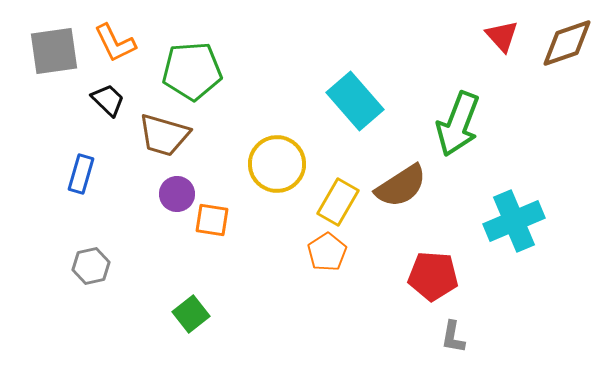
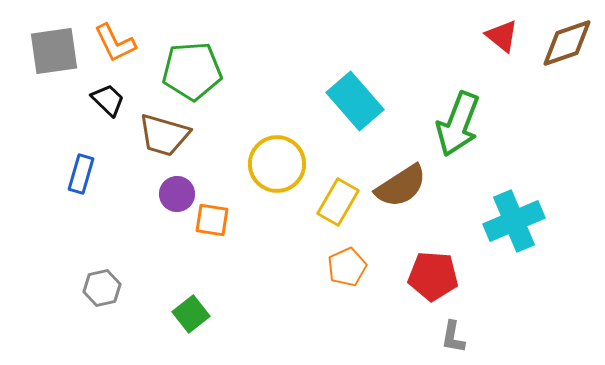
red triangle: rotated 9 degrees counterclockwise
orange pentagon: moved 20 px right, 15 px down; rotated 9 degrees clockwise
gray hexagon: moved 11 px right, 22 px down
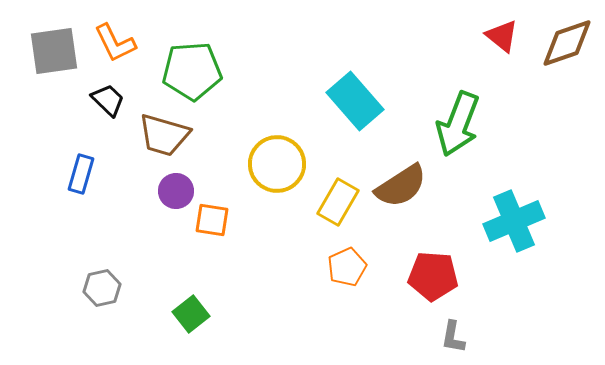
purple circle: moved 1 px left, 3 px up
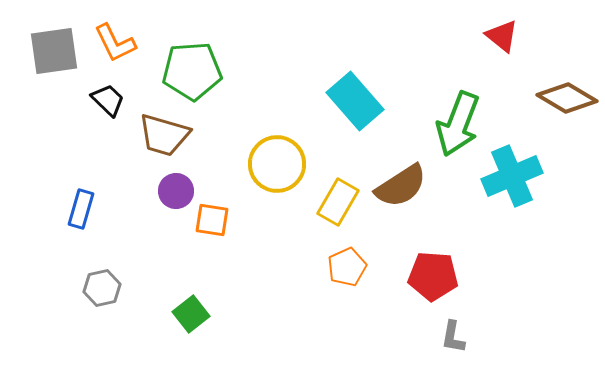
brown diamond: moved 55 px down; rotated 50 degrees clockwise
blue rectangle: moved 35 px down
cyan cross: moved 2 px left, 45 px up
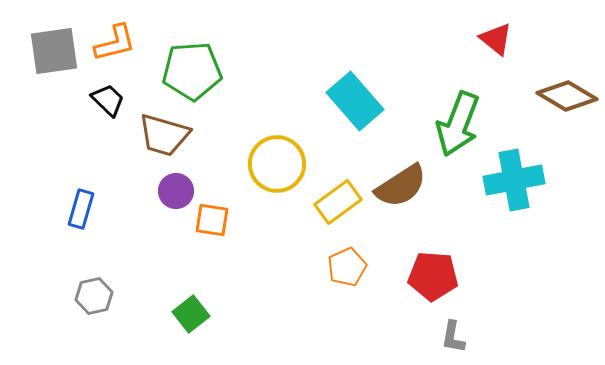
red triangle: moved 6 px left, 3 px down
orange L-shape: rotated 78 degrees counterclockwise
brown diamond: moved 2 px up
cyan cross: moved 2 px right, 4 px down; rotated 12 degrees clockwise
yellow rectangle: rotated 24 degrees clockwise
gray hexagon: moved 8 px left, 8 px down
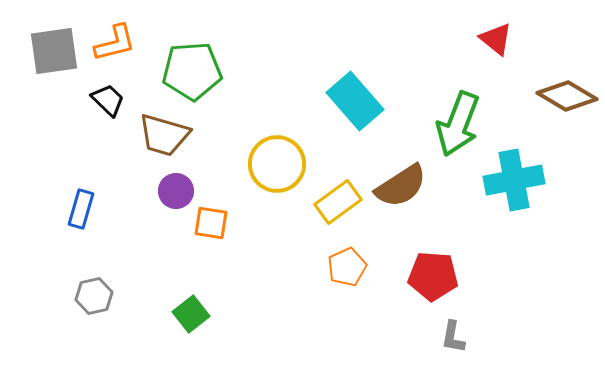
orange square: moved 1 px left, 3 px down
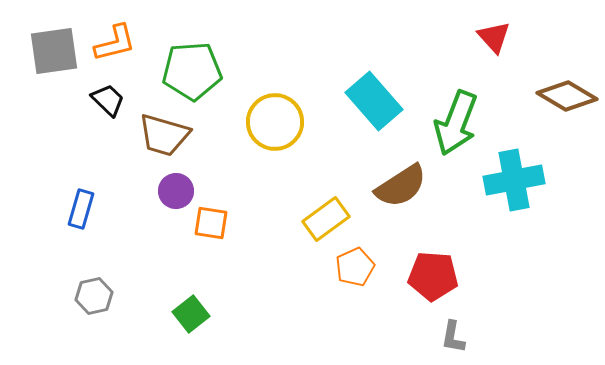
red triangle: moved 2 px left, 2 px up; rotated 9 degrees clockwise
cyan rectangle: moved 19 px right
green arrow: moved 2 px left, 1 px up
yellow circle: moved 2 px left, 42 px up
yellow rectangle: moved 12 px left, 17 px down
orange pentagon: moved 8 px right
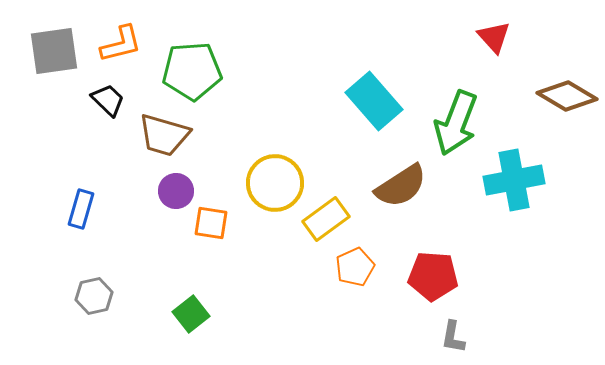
orange L-shape: moved 6 px right, 1 px down
yellow circle: moved 61 px down
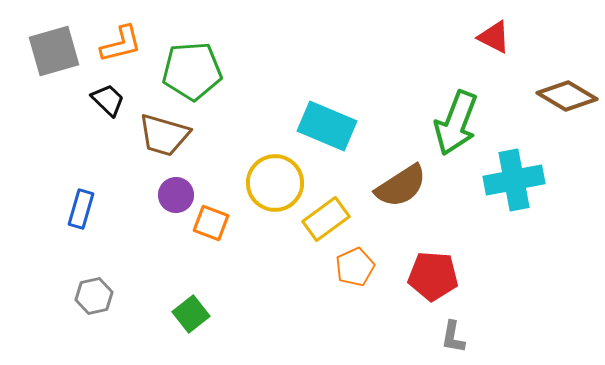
red triangle: rotated 21 degrees counterclockwise
gray square: rotated 8 degrees counterclockwise
cyan rectangle: moved 47 px left, 25 px down; rotated 26 degrees counterclockwise
purple circle: moved 4 px down
orange square: rotated 12 degrees clockwise
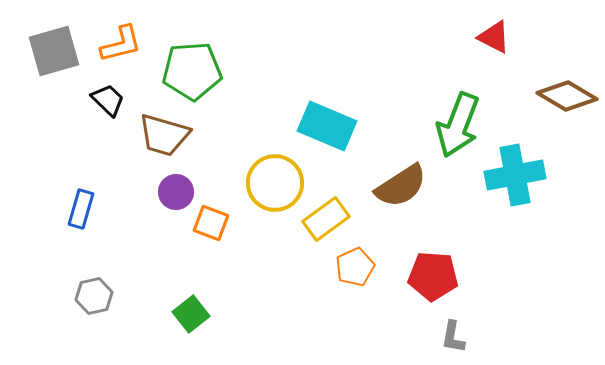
green arrow: moved 2 px right, 2 px down
cyan cross: moved 1 px right, 5 px up
purple circle: moved 3 px up
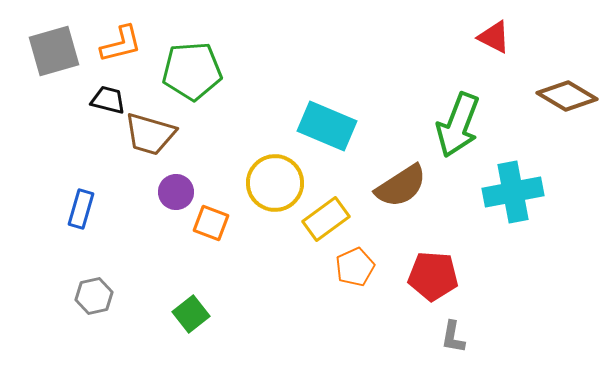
black trapezoid: rotated 30 degrees counterclockwise
brown trapezoid: moved 14 px left, 1 px up
cyan cross: moved 2 px left, 17 px down
